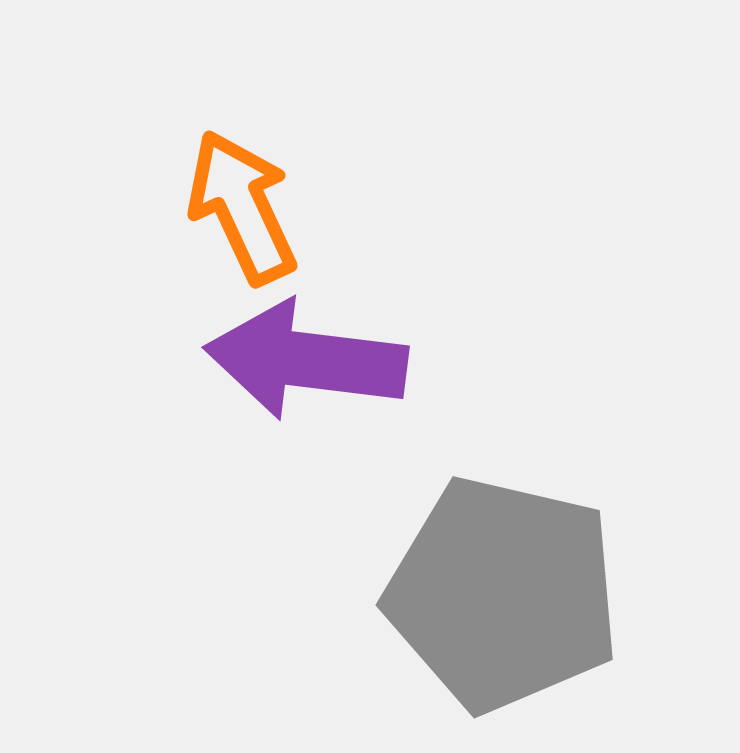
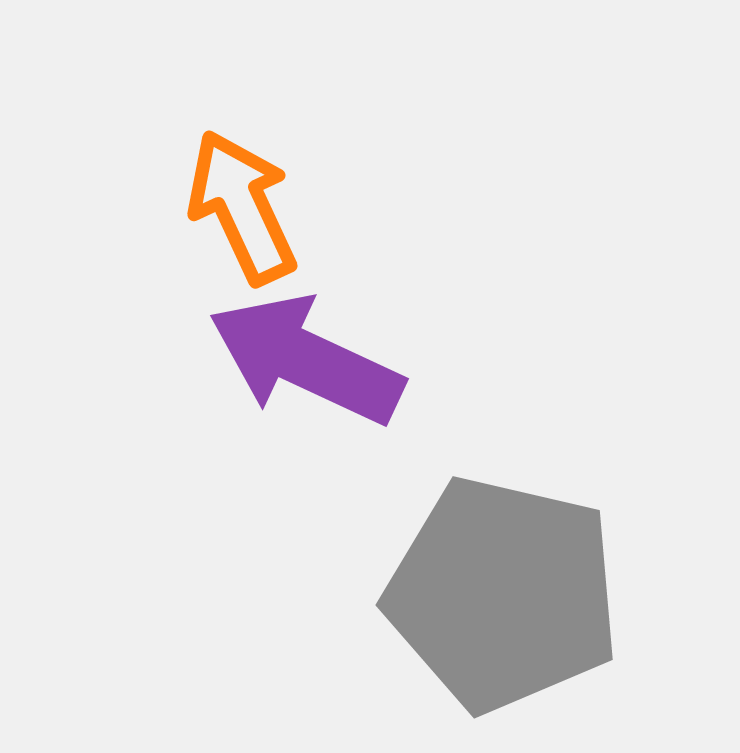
purple arrow: rotated 18 degrees clockwise
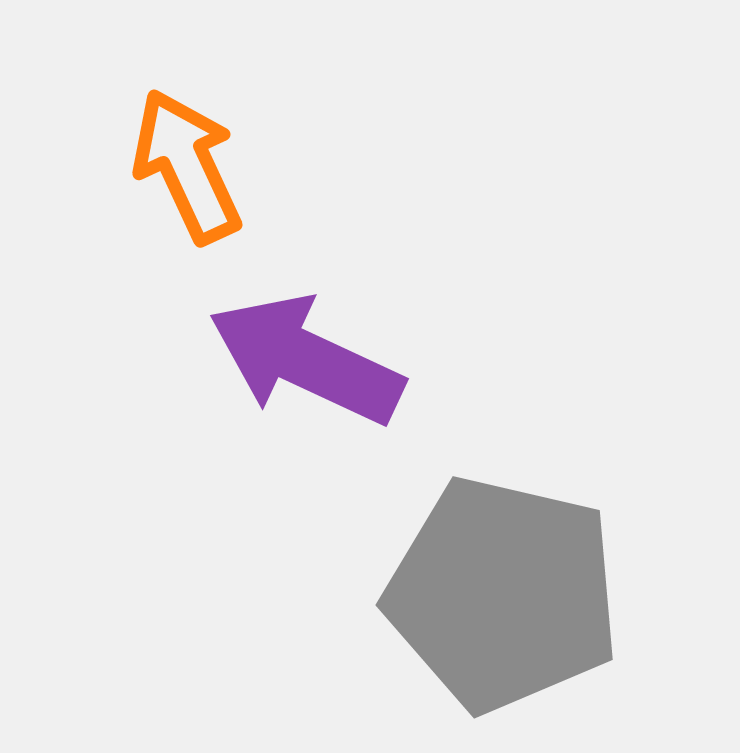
orange arrow: moved 55 px left, 41 px up
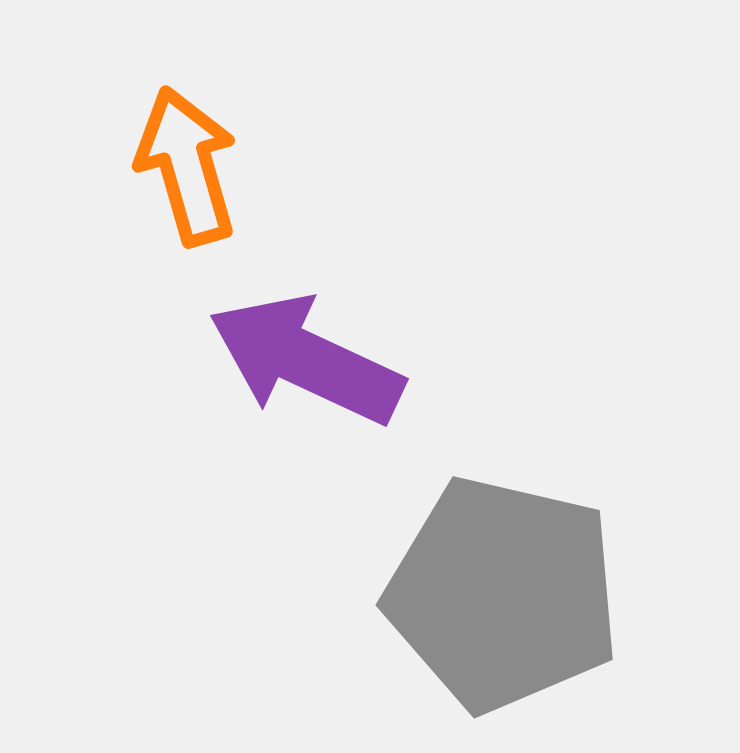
orange arrow: rotated 9 degrees clockwise
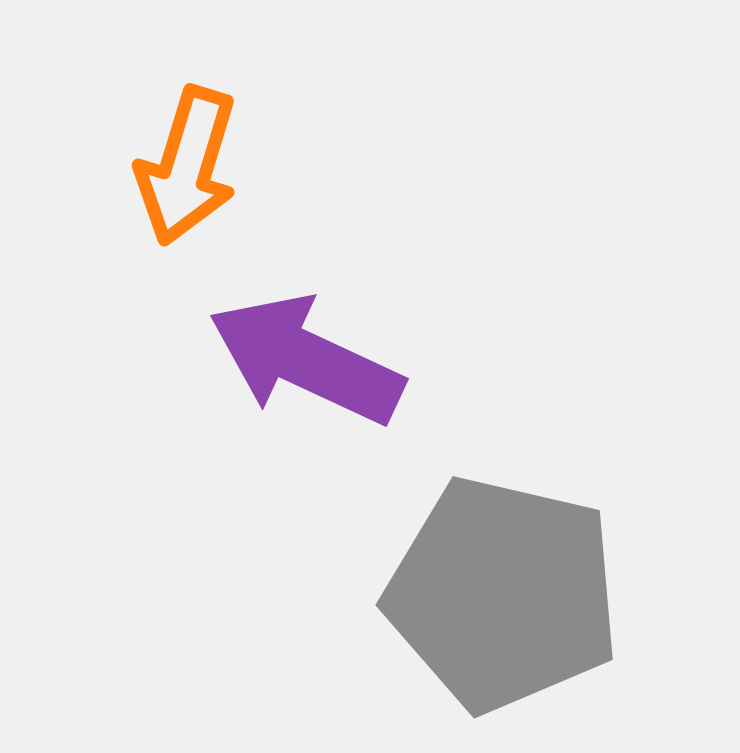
orange arrow: rotated 147 degrees counterclockwise
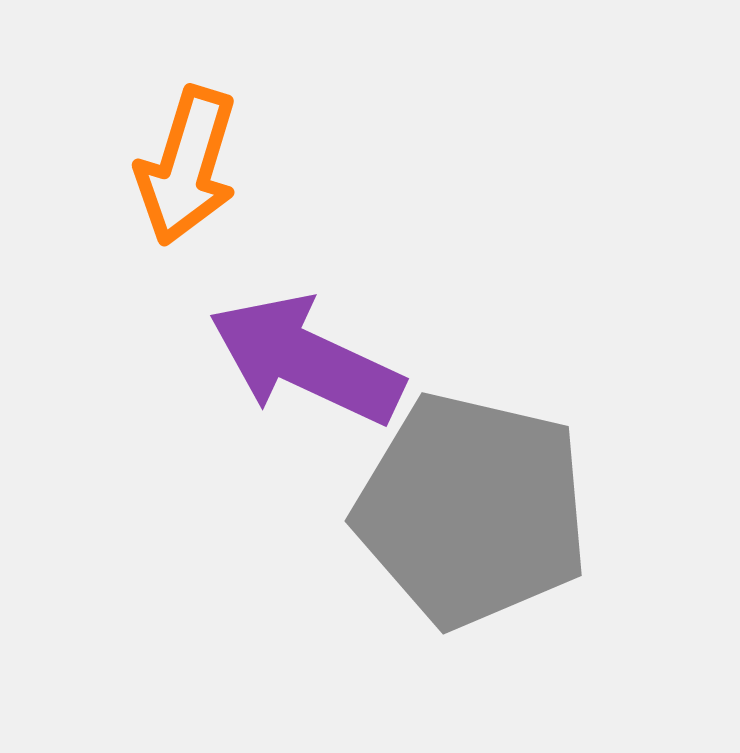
gray pentagon: moved 31 px left, 84 px up
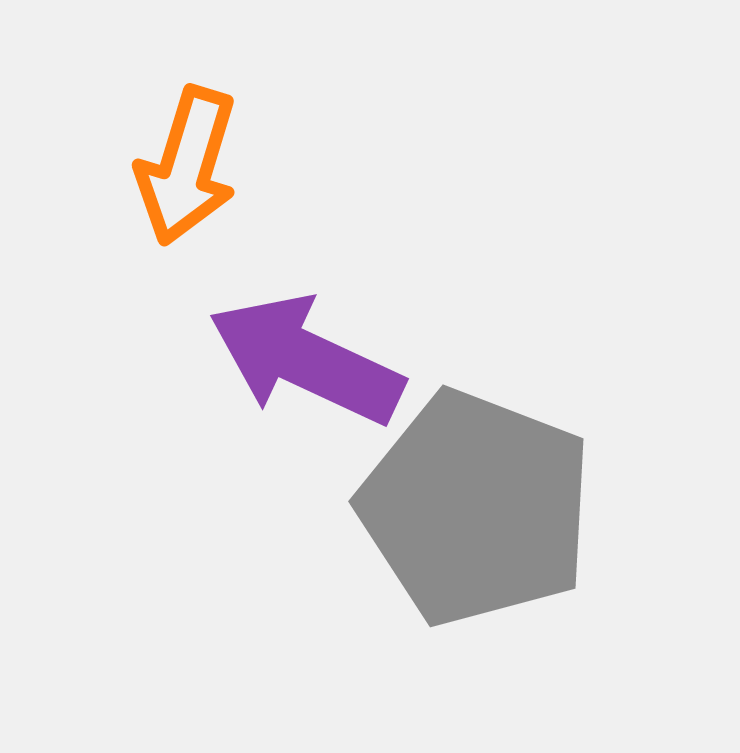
gray pentagon: moved 4 px right, 2 px up; rotated 8 degrees clockwise
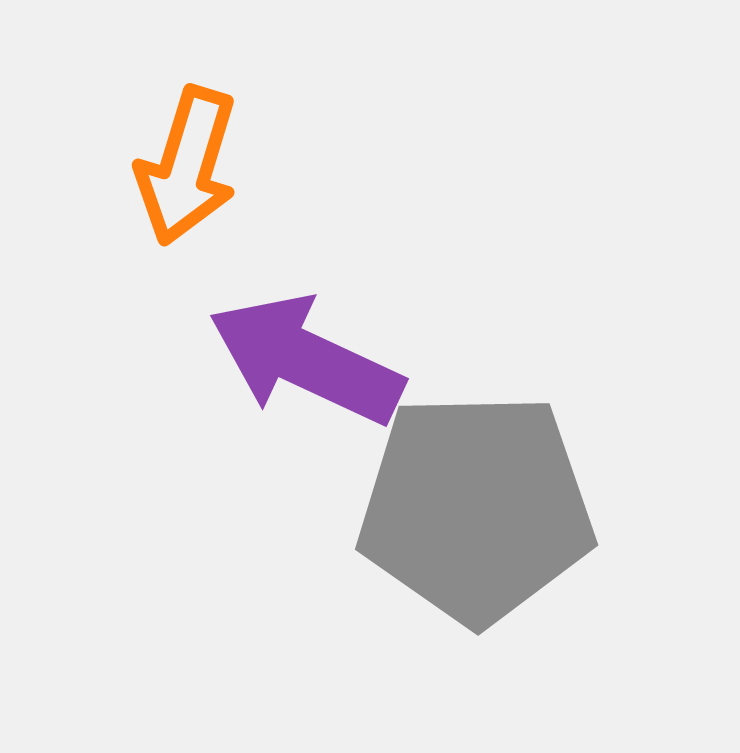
gray pentagon: rotated 22 degrees counterclockwise
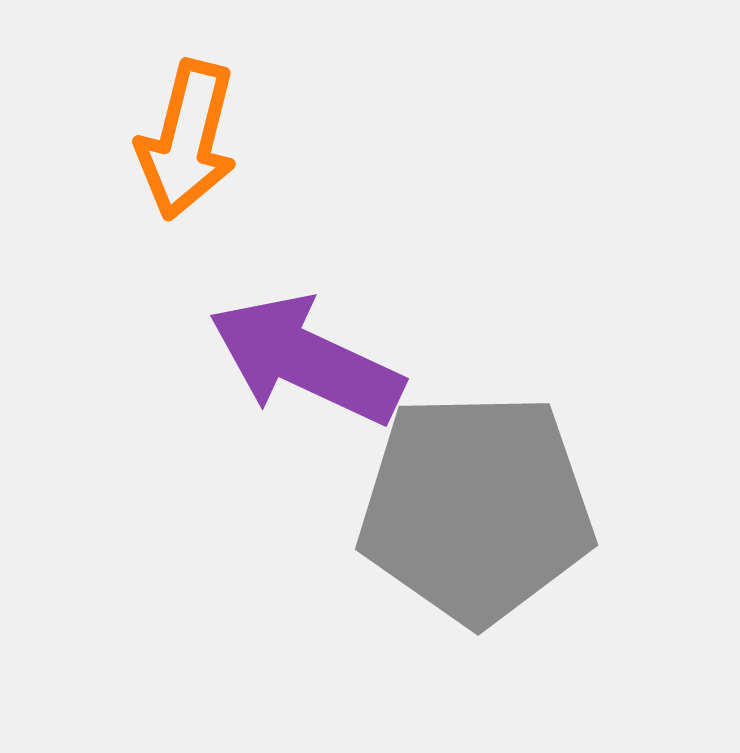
orange arrow: moved 26 px up; rotated 3 degrees counterclockwise
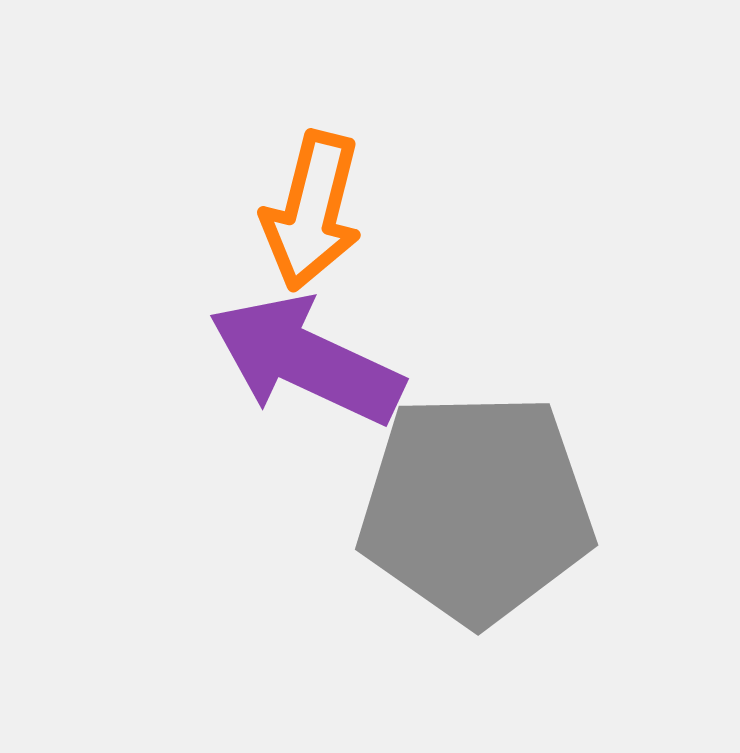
orange arrow: moved 125 px right, 71 px down
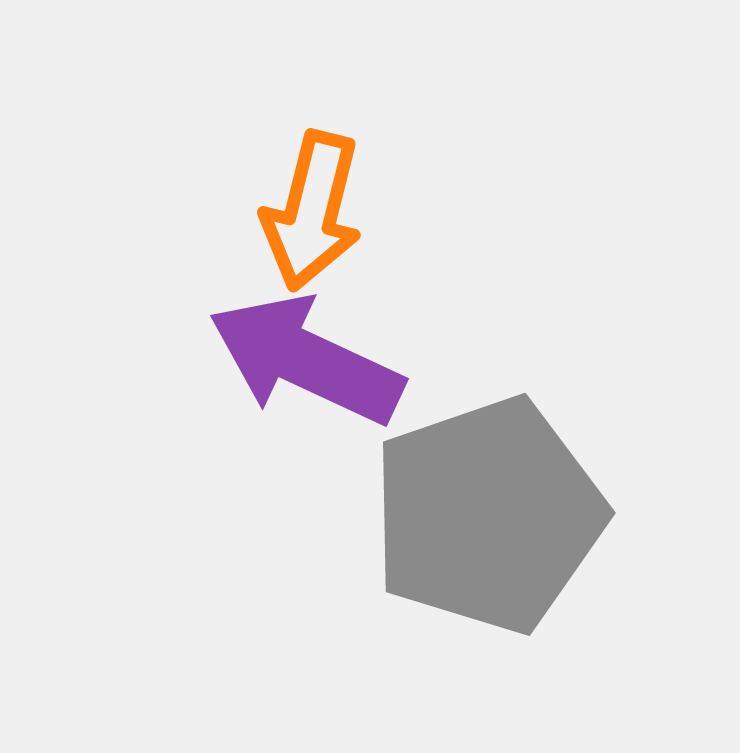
gray pentagon: moved 12 px right, 7 px down; rotated 18 degrees counterclockwise
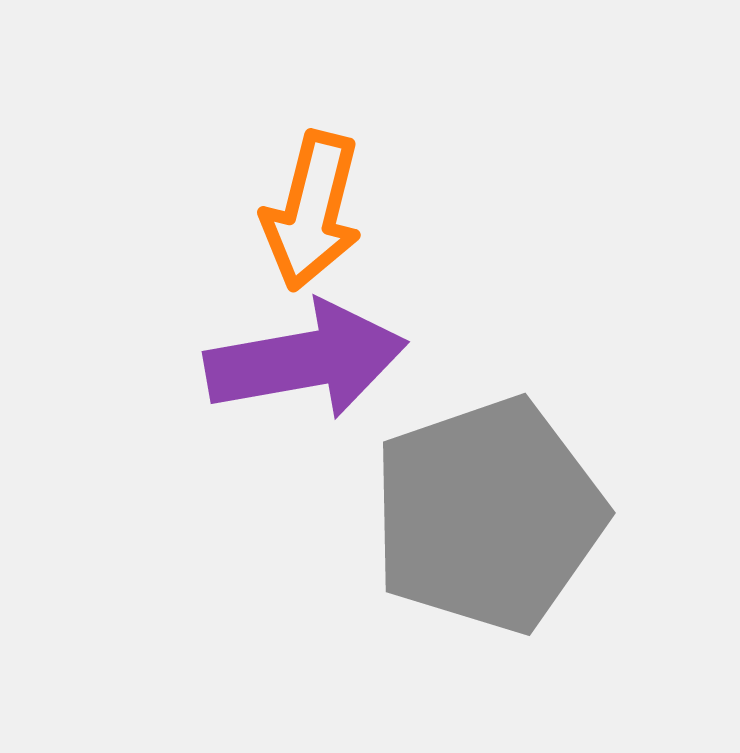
purple arrow: rotated 145 degrees clockwise
